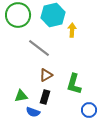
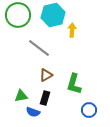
black rectangle: moved 1 px down
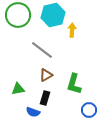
gray line: moved 3 px right, 2 px down
green triangle: moved 3 px left, 7 px up
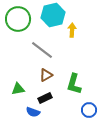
green circle: moved 4 px down
black rectangle: rotated 48 degrees clockwise
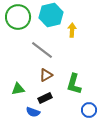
cyan hexagon: moved 2 px left
green circle: moved 2 px up
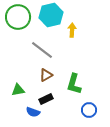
green triangle: moved 1 px down
black rectangle: moved 1 px right, 1 px down
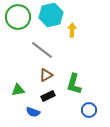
black rectangle: moved 2 px right, 3 px up
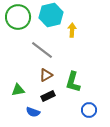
green L-shape: moved 1 px left, 2 px up
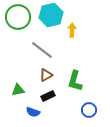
green L-shape: moved 2 px right, 1 px up
